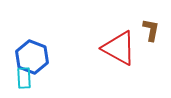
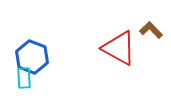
brown L-shape: rotated 55 degrees counterclockwise
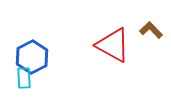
red triangle: moved 6 px left, 3 px up
blue hexagon: rotated 12 degrees clockwise
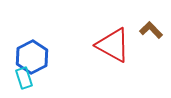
cyan rectangle: rotated 15 degrees counterclockwise
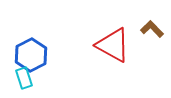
brown L-shape: moved 1 px right, 1 px up
blue hexagon: moved 1 px left, 2 px up
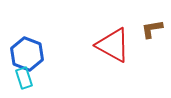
brown L-shape: rotated 55 degrees counterclockwise
blue hexagon: moved 4 px left, 1 px up; rotated 12 degrees counterclockwise
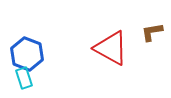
brown L-shape: moved 3 px down
red triangle: moved 2 px left, 3 px down
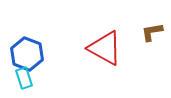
red triangle: moved 6 px left
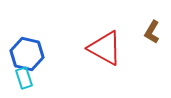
brown L-shape: rotated 50 degrees counterclockwise
blue hexagon: rotated 8 degrees counterclockwise
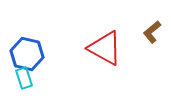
brown L-shape: rotated 20 degrees clockwise
